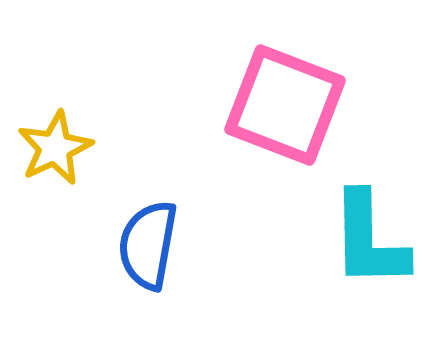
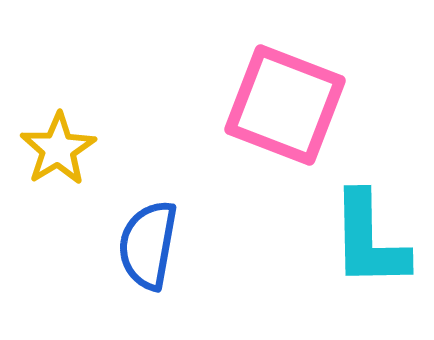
yellow star: moved 3 px right, 1 px down; rotated 6 degrees counterclockwise
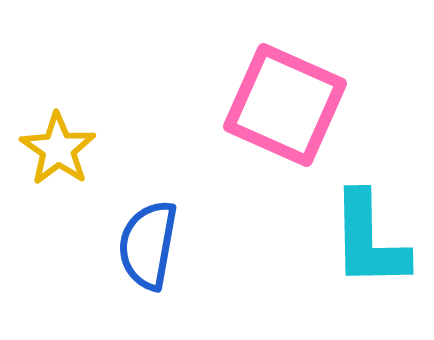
pink square: rotated 3 degrees clockwise
yellow star: rotated 6 degrees counterclockwise
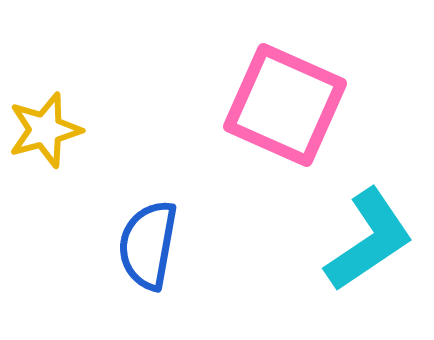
yellow star: moved 13 px left, 19 px up; rotated 22 degrees clockwise
cyan L-shape: rotated 123 degrees counterclockwise
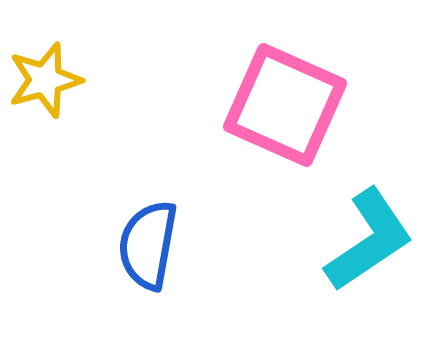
yellow star: moved 50 px up
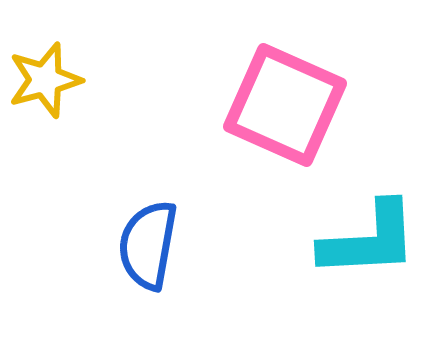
cyan L-shape: rotated 31 degrees clockwise
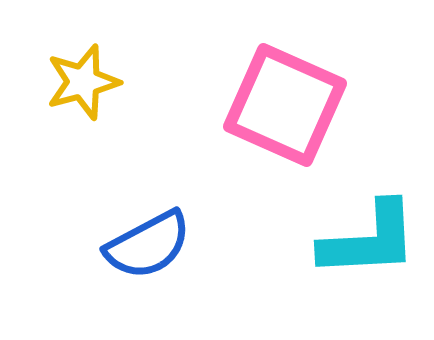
yellow star: moved 38 px right, 2 px down
blue semicircle: rotated 128 degrees counterclockwise
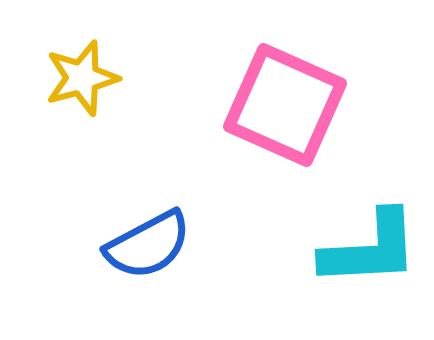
yellow star: moved 1 px left, 4 px up
cyan L-shape: moved 1 px right, 9 px down
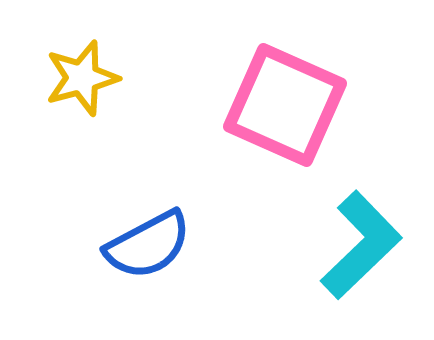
cyan L-shape: moved 9 px left, 4 px up; rotated 41 degrees counterclockwise
